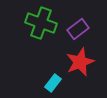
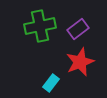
green cross: moved 1 px left, 3 px down; rotated 32 degrees counterclockwise
cyan rectangle: moved 2 px left
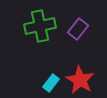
purple rectangle: rotated 15 degrees counterclockwise
red star: moved 18 px down; rotated 20 degrees counterclockwise
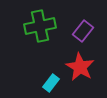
purple rectangle: moved 5 px right, 2 px down
red star: moved 13 px up
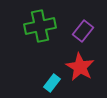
cyan rectangle: moved 1 px right
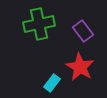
green cross: moved 1 px left, 2 px up
purple rectangle: rotated 75 degrees counterclockwise
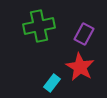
green cross: moved 2 px down
purple rectangle: moved 1 px right, 3 px down; rotated 65 degrees clockwise
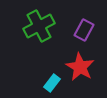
green cross: rotated 16 degrees counterclockwise
purple rectangle: moved 4 px up
